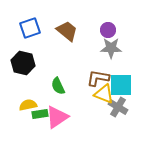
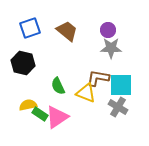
yellow triangle: moved 18 px left, 1 px up
green rectangle: rotated 42 degrees clockwise
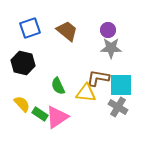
yellow triangle: rotated 15 degrees counterclockwise
yellow semicircle: moved 6 px left, 1 px up; rotated 60 degrees clockwise
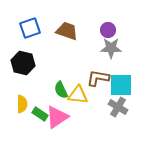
brown trapezoid: rotated 20 degrees counterclockwise
green semicircle: moved 3 px right, 4 px down
yellow triangle: moved 8 px left, 2 px down
yellow semicircle: rotated 42 degrees clockwise
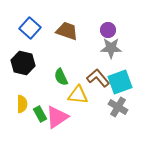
blue square: rotated 30 degrees counterclockwise
brown L-shape: rotated 40 degrees clockwise
cyan square: moved 1 px left, 3 px up; rotated 20 degrees counterclockwise
green semicircle: moved 13 px up
green rectangle: rotated 28 degrees clockwise
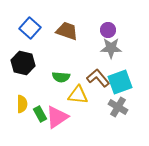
green semicircle: rotated 60 degrees counterclockwise
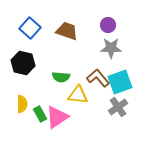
purple circle: moved 5 px up
gray cross: rotated 24 degrees clockwise
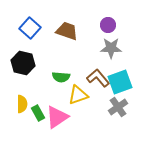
yellow triangle: rotated 25 degrees counterclockwise
green rectangle: moved 2 px left, 1 px up
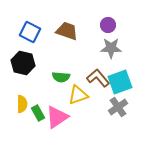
blue square: moved 4 px down; rotated 15 degrees counterclockwise
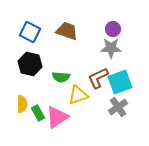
purple circle: moved 5 px right, 4 px down
black hexagon: moved 7 px right, 1 px down
brown L-shape: rotated 75 degrees counterclockwise
